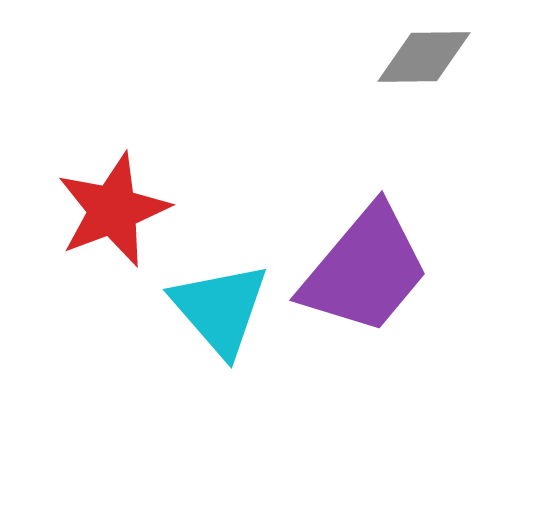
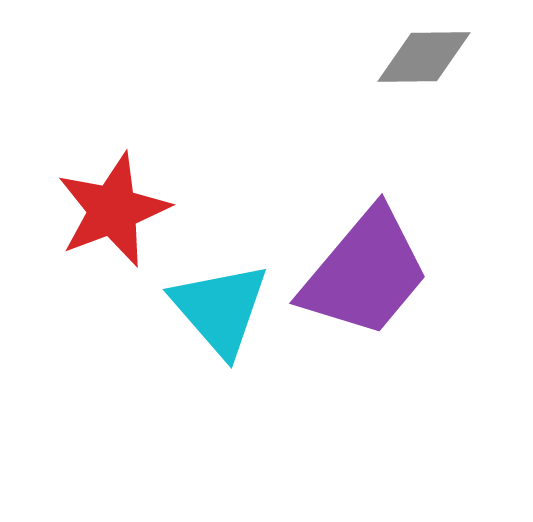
purple trapezoid: moved 3 px down
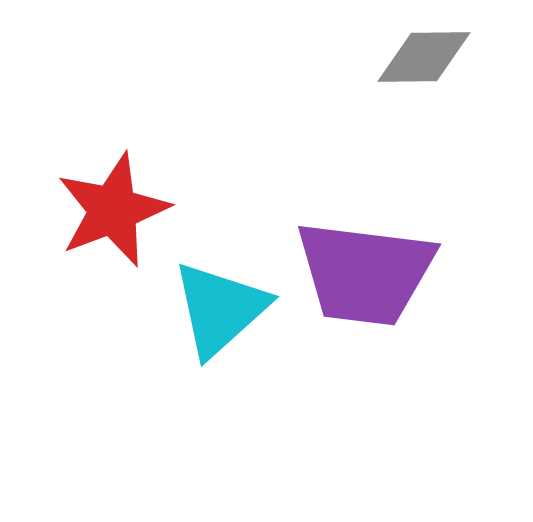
purple trapezoid: rotated 57 degrees clockwise
cyan triangle: rotated 29 degrees clockwise
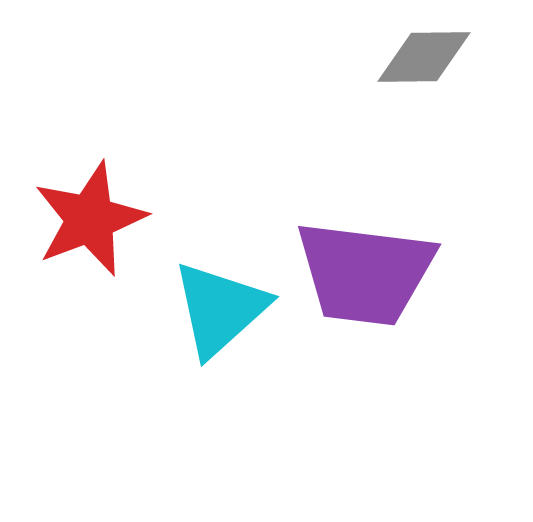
red star: moved 23 px left, 9 px down
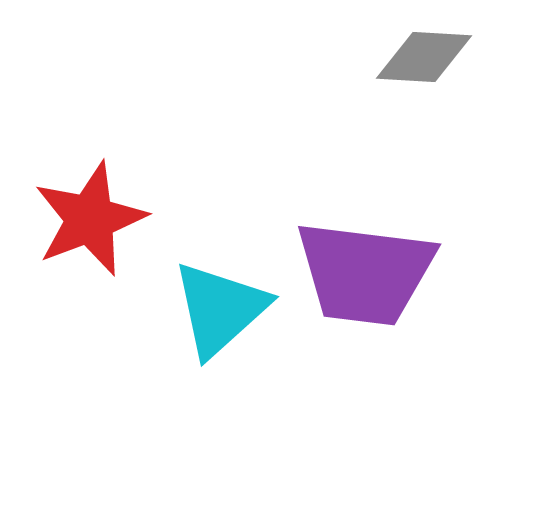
gray diamond: rotated 4 degrees clockwise
